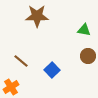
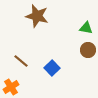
brown star: rotated 15 degrees clockwise
green triangle: moved 2 px right, 2 px up
brown circle: moved 6 px up
blue square: moved 2 px up
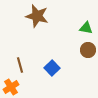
brown line: moved 1 px left, 4 px down; rotated 35 degrees clockwise
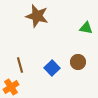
brown circle: moved 10 px left, 12 px down
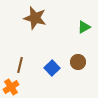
brown star: moved 2 px left, 2 px down
green triangle: moved 2 px left, 1 px up; rotated 40 degrees counterclockwise
brown line: rotated 28 degrees clockwise
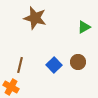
blue square: moved 2 px right, 3 px up
orange cross: rotated 28 degrees counterclockwise
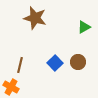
blue square: moved 1 px right, 2 px up
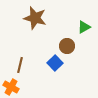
brown circle: moved 11 px left, 16 px up
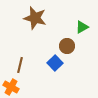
green triangle: moved 2 px left
